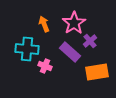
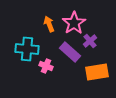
orange arrow: moved 5 px right
pink cross: moved 1 px right
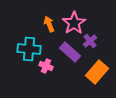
cyan cross: moved 2 px right
orange rectangle: rotated 40 degrees counterclockwise
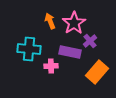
orange arrow: moved 1 px right, 3 px up
purple rectangle: rotated 30 degrees counterclockwise
pink cross: moved 5 px right; rotated 24 degrees counterclockwise
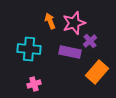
pink star: rotated 15 degrees clockwise
pink cross: moved 17 px left, 18 px down; rotated 16 degrees counterclockwise
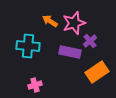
orange arrow: rotated 35 degrees counterclockwise
cyan cross: moved 1 px left, 3 px up
orange rectangle: rotated 15 degrees clockwise
pink cross: moved 1 px right, 1 px down
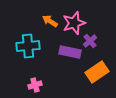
cyan cross: rotated 10 degrees counterclockwise
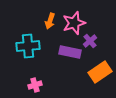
orange arrow: rotated 105 degrees counterclockwise
orange rectangle: moved 3 px right
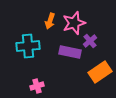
pink cross: moved 2 px right, 1 px down
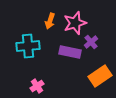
pink star: moved 1 px right
purple cross: moved 1 px right, 1 px down
orange rectangle: moved 4 px down
pink cross: rotated 16 degrees counterclockwise
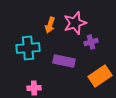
orange arrow: moved 4 px down
purple cross: rotated 24 degrees clockwise
cyan cross: moved 2 px down
purple rectangle: moved 6 px left, 9 px down
pink cross: moved 3 px left, 2 px down; rotated 32 degrees clockwise
